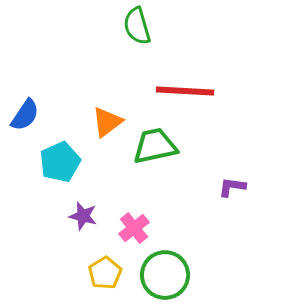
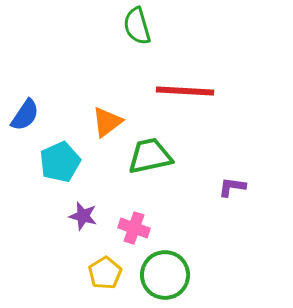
green trapezoid: moved 5 px left, 10 px down
pink cross: rotated 32 degrees counterclockwise
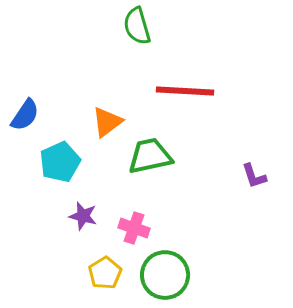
purple L-shape: moved 22 px right, 11 px up; rotated 116 degrees counterclockwise
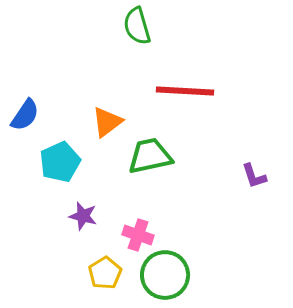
pink cross: moved 4 px right, 7 px down
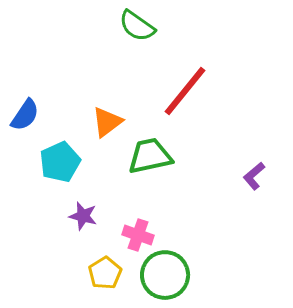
green semicircle: rotated 39 degrees counterclockwise
red line: rotated 54 degrees counterclockwise
purple L-shape: rotated 68 degrees clockwise
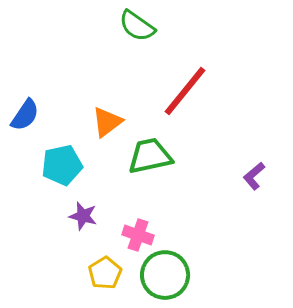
cyan pentagon: moved 2 px right, 3 px down; rotated 12 degrees clockwise
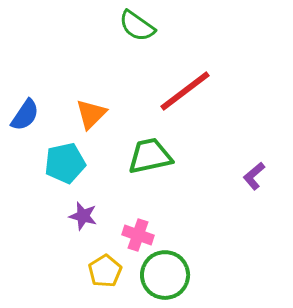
red line: rotated 14 degrees clockwise
orange triangle: moved 16 px left, 8 px up; rotated 8 degrees counterclockwise
cyan pentagon: moved 3 px right, 2 px up
yellow pentagon: moved 2 px up
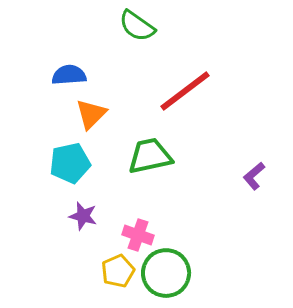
blue semicircle: moved 44 px right, 40 px up; rotated 128 degrees counterclockwise
cyan pentagon: moved 5 px right
yellow pentagon: moved 13 px right; rotated 8 degrees clockwise
green circle: moved 1 px right, 2 px up
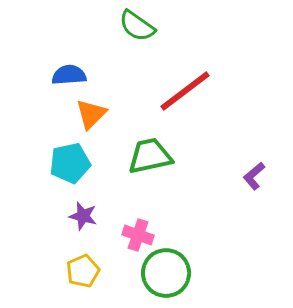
yellow pentagon: moved 35 px left
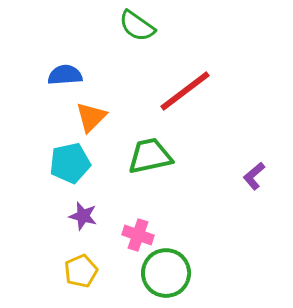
blue semicircle: moved 4 px left
orange triangle: moved 3 px down
yellow pentagon: moved 2 px left
